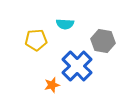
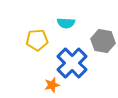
cyan semicircle: moved 1 px right, 1 px up
yellow pentagon: moved 1 px right
blue cross: moved 5 px left, 3 px up
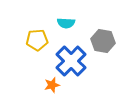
blue cross: moved 1 px left, 2 px up
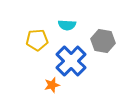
cyan semicircle: moved 1 px right, 2 px down
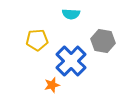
cyan semicircle: moved 4 px right, 11 px up
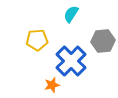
cyan semicircle: rotated 120 degrees clockwise
gray hexagon: rotated 15 degrees counterclockwise
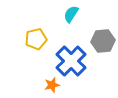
yellow pentagon: moved 1 px left, 1 px up; rotated 10 degrees counterclockwise
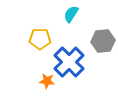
yellow pentagon: moved 4 px right; rotated 15 degrees clockwise
blue cross: moved 2 px left, 1 px down
orange star: moved 5 px left, 4 px up; rotated 21 degrees clockwise
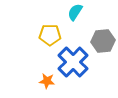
cyan semicircle: moved 4 px right, 2 px up
yellow pentagon: moved 10 px right, 4 px up
blue cross: moved 4 px right
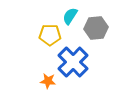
cyan semicircle: moved 5 px left, 4 px down
gray hexagon: moved 7 px left, 13 px up
orange star: moved 1 px right
